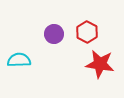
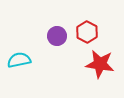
purple circle: moved 3 px right, 2 px down
cyan semicircle: rotated 10 degrees counterclockwise
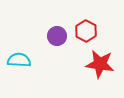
red hexagon: moved 1 px left, 1 px up
cyan semicircle: rotated 15 degrees clockwise
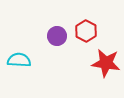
red star: moved 6 px right, 1 px up
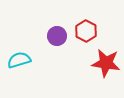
cyan semicircle: rotated 20 degrees counterclockwise
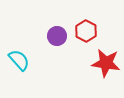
cyan semicircle: rotated 65 degrees clockwise
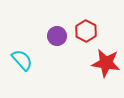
cyan semicircle: moved 3 px right
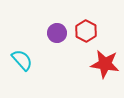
purple circle: moved 3 px up
red star: moved 1 px left, 1 px down
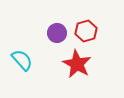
red hexagon: rotated 15 degrees clockwise
red star: moved 28 px left; rotated 20 degrees clockwise
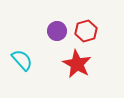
purple circle: moved 2 px up
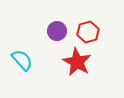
red hexagon: moved 2 px right, 1 px down
red star: moved 2 px up
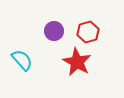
purple circle: moved 3 px left
